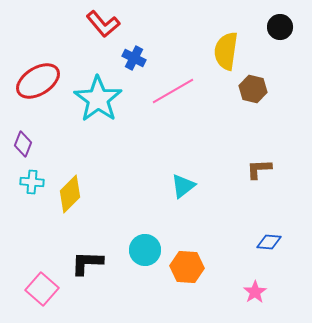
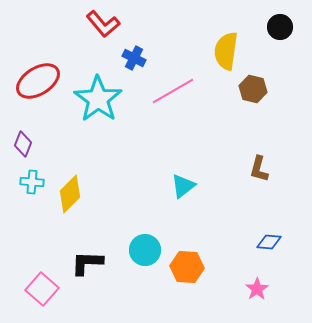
brown L-shape: rotated 72 degrees counterclockwise
pink star: moved 2 px right, 3 px up
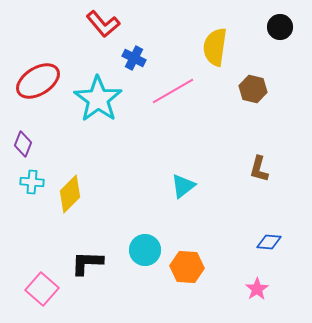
yellow semicircle: moved 11 px left, 4 px up
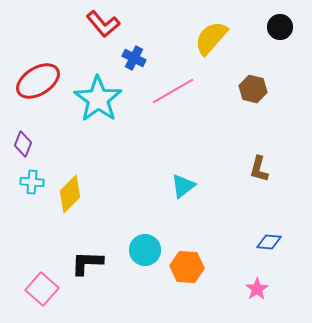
yellow semicircle: moved 4 px left, 9 px up; rotated 33 degrees clockwise
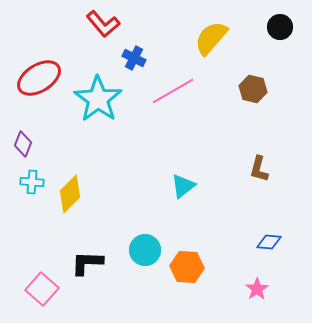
red ellipse: moved 1 px right, 3 px up
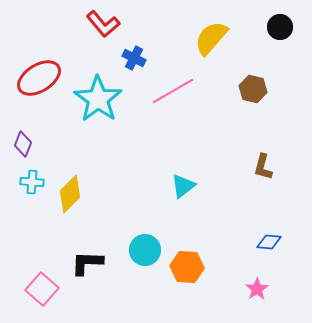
brown L-shape: moved 4 px right, 2 px up
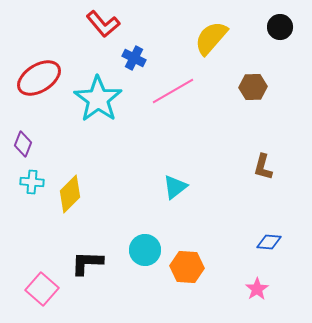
brown hexagon: moved 2 px up; rotated 16 degrees counterclockwise
cyan triangle: moved 8 px left, 1 px down
